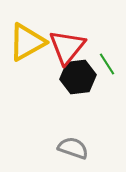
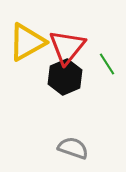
black hexagon: moved 13 px left; rotated 16 degrees counterclockwise
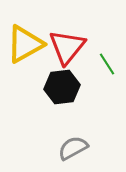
yellow triangle: moved 2 px left, 2 px down
black hexagon: moved 3 px left, 10 px down; rotated 16 degrees clockwise
gray semicircle: rotated 48 degrees counterclockwise
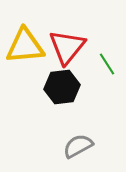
yellow triangle: moved 2 px down; rotated 24 degrees clockwise
gray semicircle: moved 5 px right, 2 px up
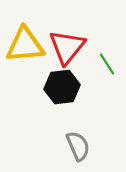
yellow triangle: moved 1 px up
gray semicircle: rotated 96 degrees clockwise
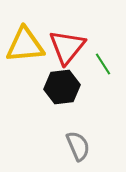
green line: moved 4 px left
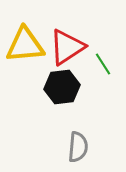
red triangle: rotated 18 degrees clockwise
gray semicircle: moved 1 px down; rotated 28 degrees clockwise
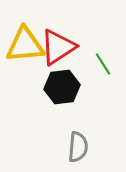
red triangle: moved 9 px left
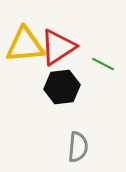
green line: rotated 30 degrees counterclockwise
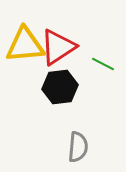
black hexagon: moved 2 px left
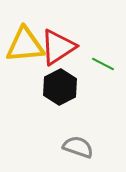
black hexagon: rotated 20 degrees counterclockwise
gray semicircle: rotated 76 degrees counterclockwise
